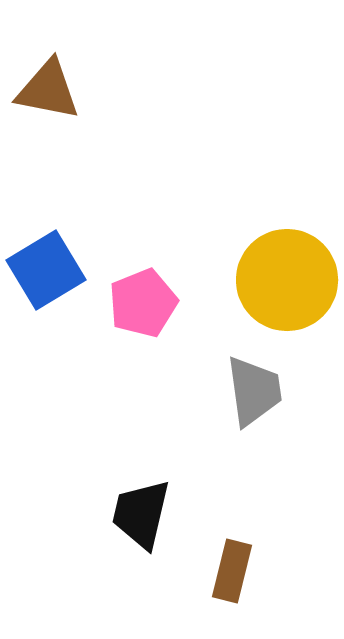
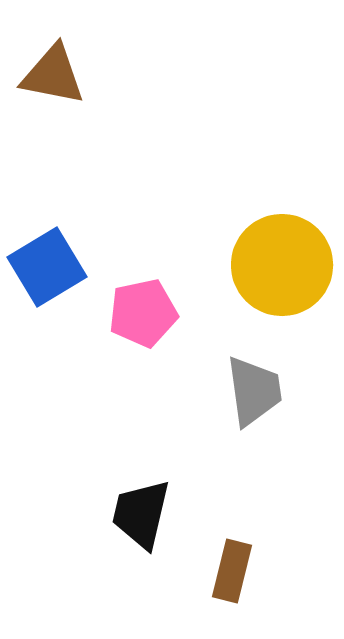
brown triangle: moved 5 px right, 15 px up
blue square: moved 1 px right, 3 px up
yellow circle: moved 5 px left, 15 px up
pink pentagon: moved 10 px down; rotated 10 degrees clockwise
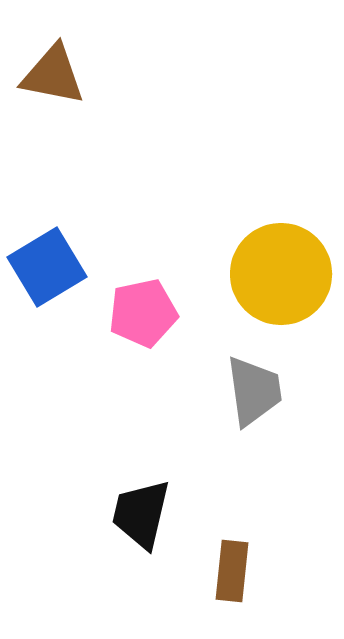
yellow circle: moved 1 px left, 9 px down
brown rectangle: rotated 8 degrees counterclockwise
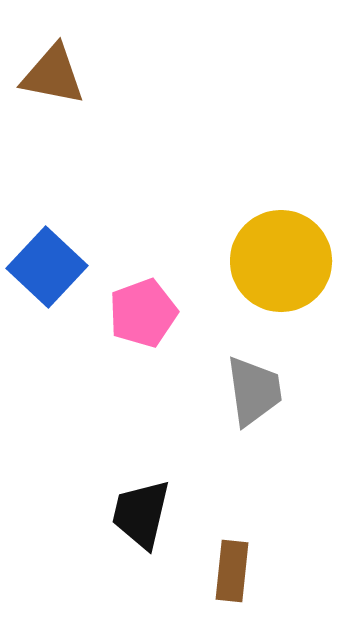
blue square: rotated 16 degrees counterclockwise
yellow circle: moved 13 px up
pink pentagon: rotated 8 degrees counterclockwise
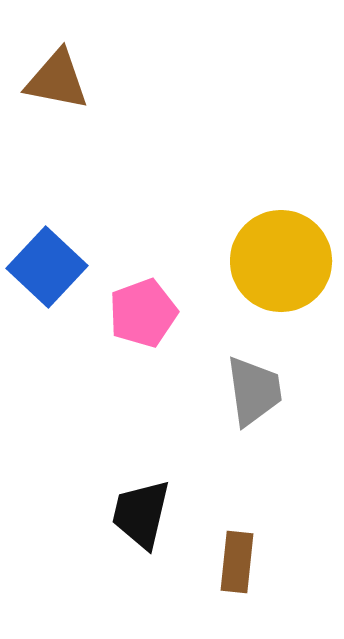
brown triangle: moved 4 px right, 5 px down
brown rectangle: moved 5 px right, 9 px up
